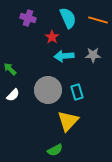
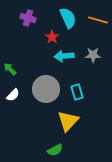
gray circle: moved 2 px left, 1 px up
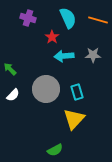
yellow triangle: moved 6 px right, 2 px up
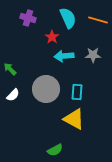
cyan rectangle: rotated 21 degrees clockwise
yellow triangle: rotated 45 degrees counterclockwise
